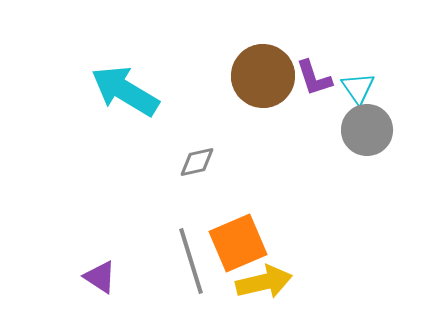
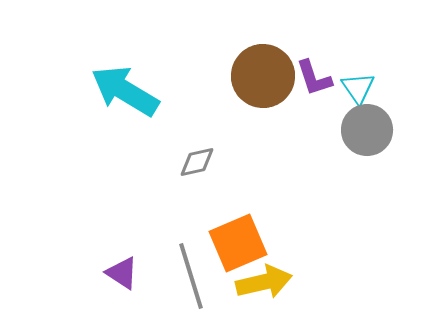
gray line: moved 15 px down
purple triangle: moved 22 px right, 4 px up
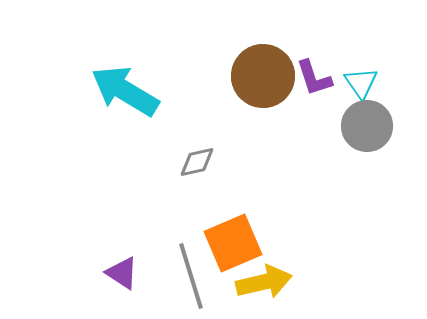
cyan triangle: moved 3 px right, 5 px up
gray circle: moved 4 px up
orange square: moved 5 px left
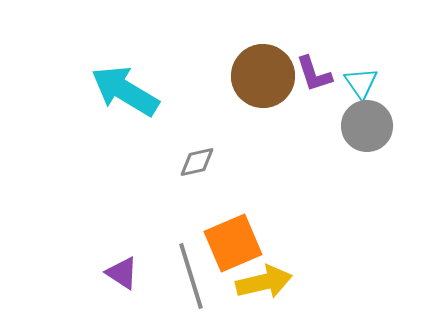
purple L-shape: moved 4 px up
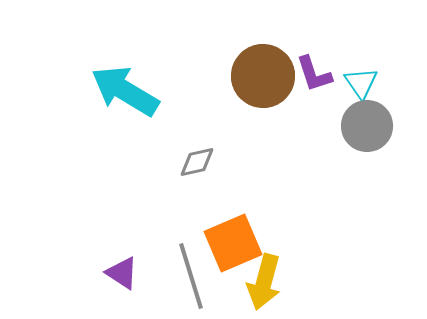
yellow arrow: rotated 118 degrees clockwise
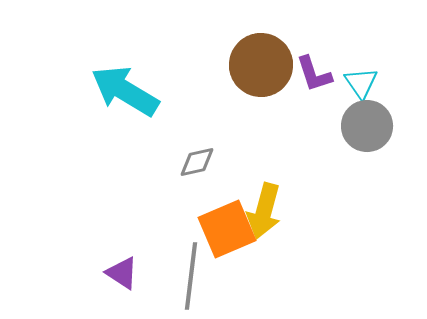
brown circle: moved 2 px left, 11 px up
orange square: moved 6 px left, 14 px up
gray line: rotated 24 degrees clockwise
yellow arrow: moved 71 px up
